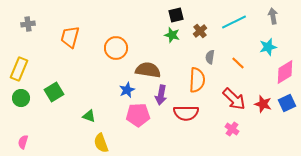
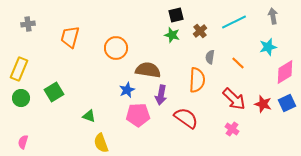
red semicircle: moved 5 px down; rotated 145 degrees counterclockwise
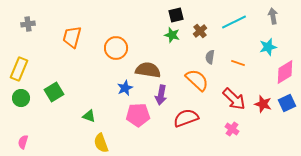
orange trapezoid: moved 2 px right
orange line: rotated 24 degrees counterclockwise
orange semicircle: rotated 50 degrees counterclockwise
blue star: moved 2 px left, 2 px up
red semicircle: rotated 55 degrees counterclockwise
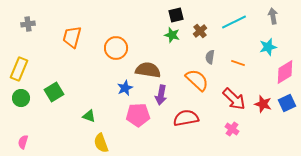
red semicircle: rotated 10 degrees clockwise
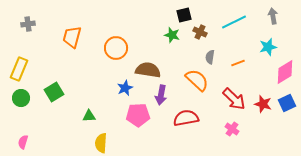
black square: moved 8 px right
brown cross: moved 1 px down; rotated 24 degrees counterclockwise
orange line: rotated 40 degrees counterclockwise
green triangle: rotated 24 degrees counterclockwise
yellow semicircle: rotated 24 degrees clockwise
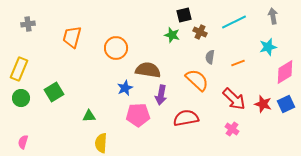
blue square: moved 1 px left, 1 px down
